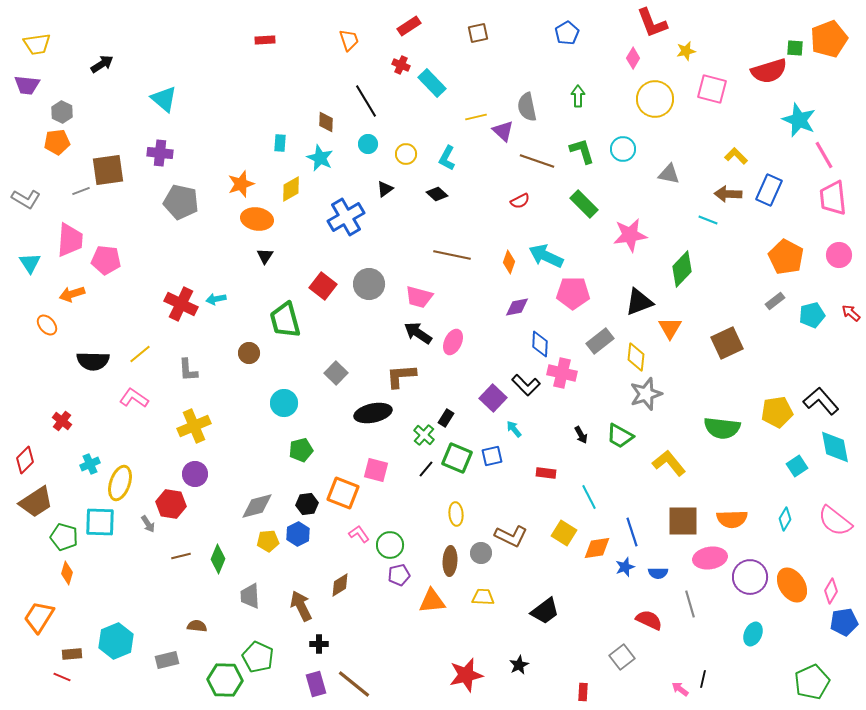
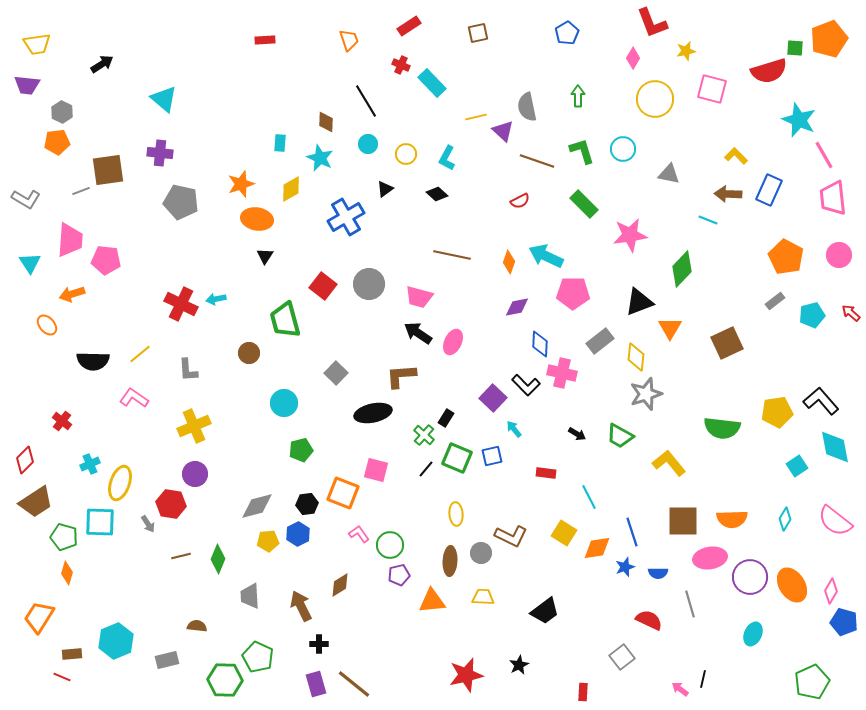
black arrow at (581, 435): moved 4 px left, 1 px up; rotated 30 degrees counterclockwise
blue pentagon at (844, 622): rotated 24 degrees clockwise
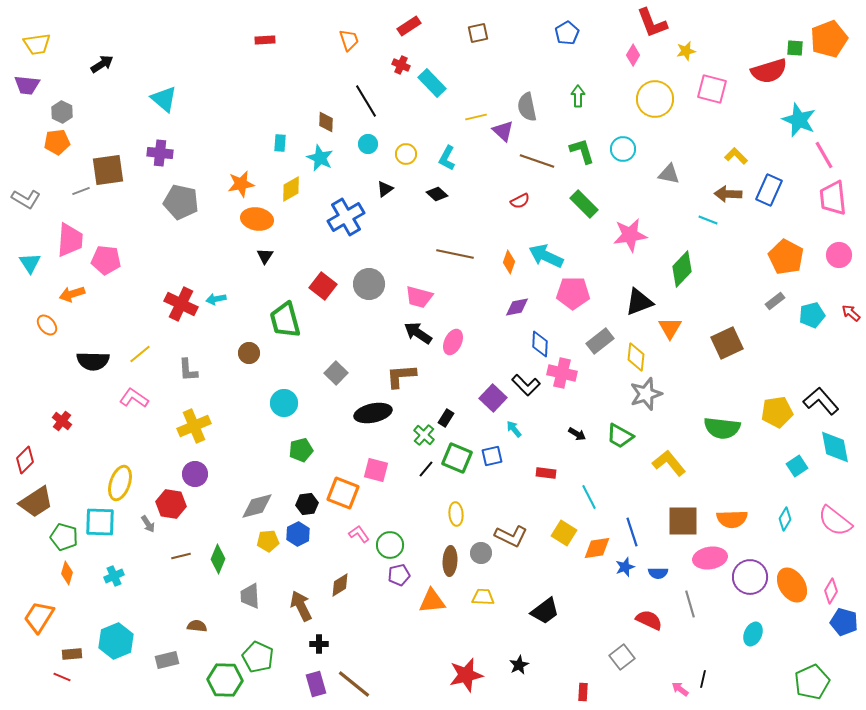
pink diamond at (633, 58): moved 3 px up
orange star at (241, 184): rotated 8 degrees clockwise
brown line at (452, 255): moved 3 px right, 1 px up
cyan cross at (90, 464): moved 24 px right, 112 px down
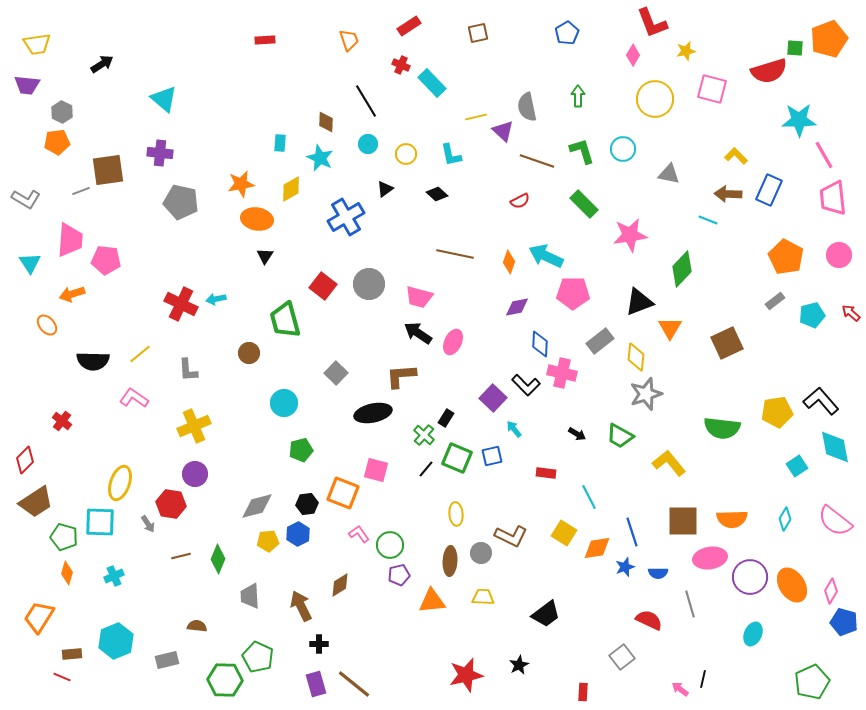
cyan star at (799, 120): rotated 24 degrees counterclockwise
cyan L-shape at (447, 158): moved 4 px right, 3 px up; rotated 40 degrees counterclockwise
black trapezoid at (545, 611): moved 1 px right, 3 px down
